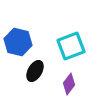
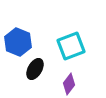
blue hexagon: rotated 8 degrees clockwise
black ellipse: moved 2 px up
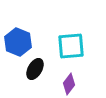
cyan square: rotated 16 degrees clockwise
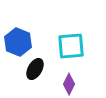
purple diamond: rotated 10 degrees counterclockwise
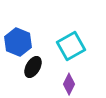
cyan square: rotated 24 degrees counterclockwise
black ellipse: moved 2 px left, 2 px up
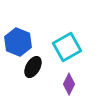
cyan square: moved 4 px left, 1 px down
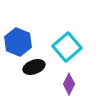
cyan square: rotated 12 degrees counterclockwise
black ellipse: moved 1 px right; rotated 40 degrees clockwise
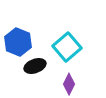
black ellipse: moved 1 px right, 1 px up
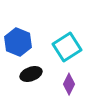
cyan square: rotated 8 degrees clockwise
black ellipse: moved 4 px left, 8 px down
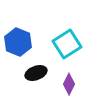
cyan square: moved 3 px up
black ellipse: moved 5 px right, 1 px up
